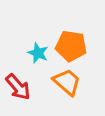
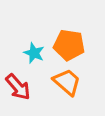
orange pentagon: moved 2 px left, 1 px up
cyan star: moved 4 px left
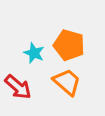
orange pentagon: rotated 8 degrees clockwise
red arrow: rotated 8 degrees counterclockwise
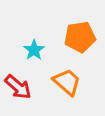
orange pentagon: moved 11 px right, 8 px up; rotated 24 degrees counterclockwise
cyan star: moved 3 px up; rotated 15 degrees clockwise
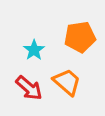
red arrow: moved 11 px right, 1 px down
